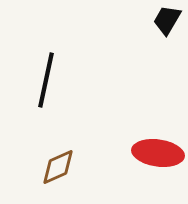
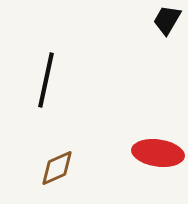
brown diamond: moved 1 px left, 1 px down
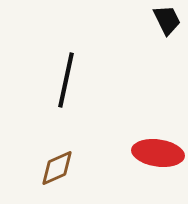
black trapezoid: rotated 124 degrees clockwise
black line: moved 20 px right
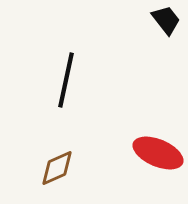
black trapezoid: moved 1 px left; rotated 12 degrees counterclockwise
red ellipse: rotated 15 degrees clockwise
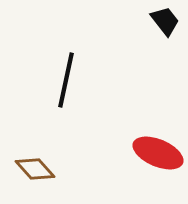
black trapezoid: moved 1 px left, 1 px down
brown diamond: moved 22 px left, 1 px down; rotated 72 degrees clockwise
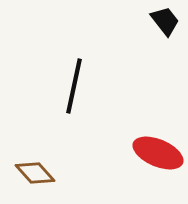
black line: moved 8 px right, 6 px down
brown diamond: moved 4 px down
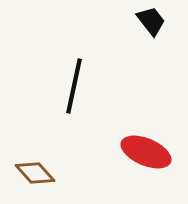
black trapezoid: moved 14 px left
red ellipse: moved 12 px left, 1 px up
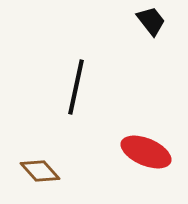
black line: moved 2 px right, 1 px down
brown diamond: moved 5 px right, 2 px up
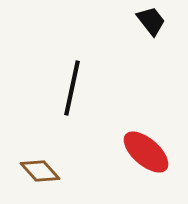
black line: moved 4 px left, 1 px down
red ellipse: rotated 18 degrees clockwise
